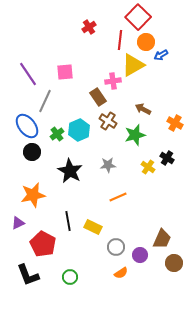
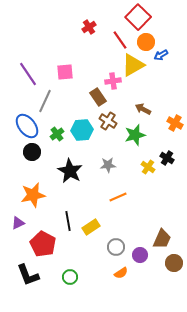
red line: rotated 42 degrees counterclockwise
cyan hexagon: moved 3 px right; rotated 20 degrees clockwise
yellow rectangle: moved 2 px left; rotated 60 degrees counterclockwise
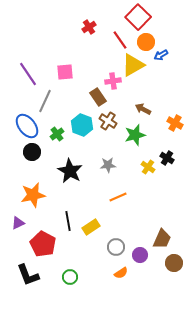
cyan hexagon: moved 5 px up; rotated 25 degrees clockwise
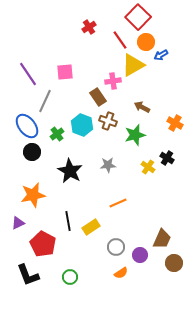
brown arrow: moved 1 px left, 2 px up
brown cross: rotated 12 degrees counterclockwise
orange line: moved 6 px down
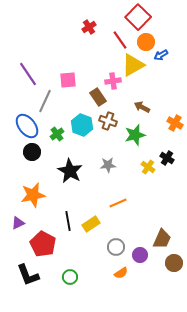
pink square: moved 3 px right, 8 px down
yellow rectangle: moved 3 px up
